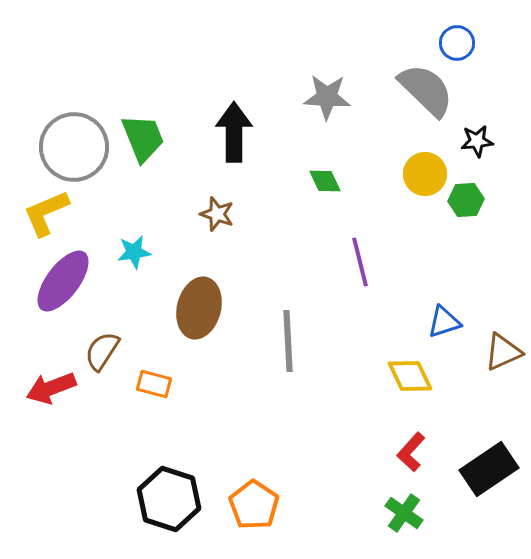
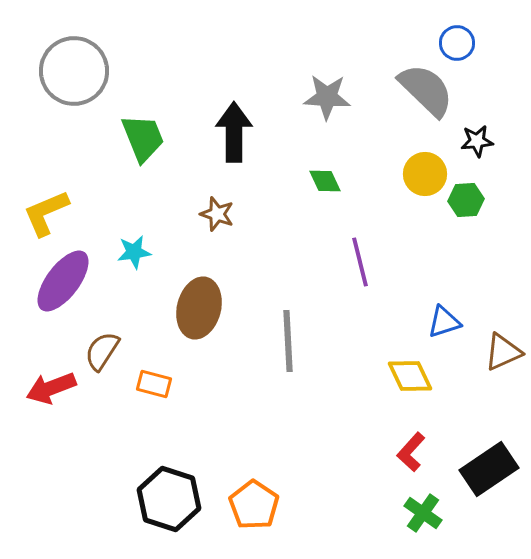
gray circle: moved 76 px up
green cross: moved 19 px right
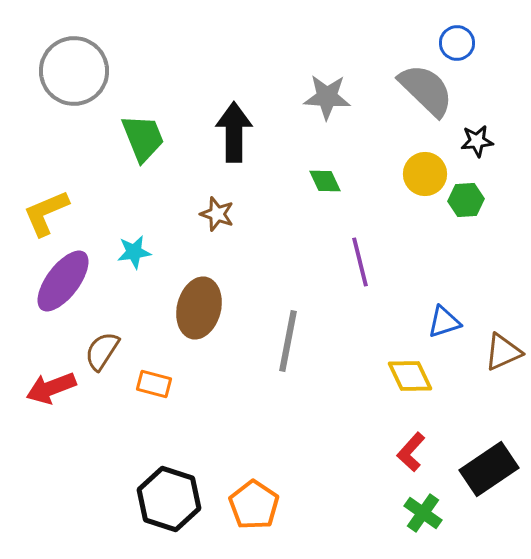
gray line: rotated 14 degrees clockwise
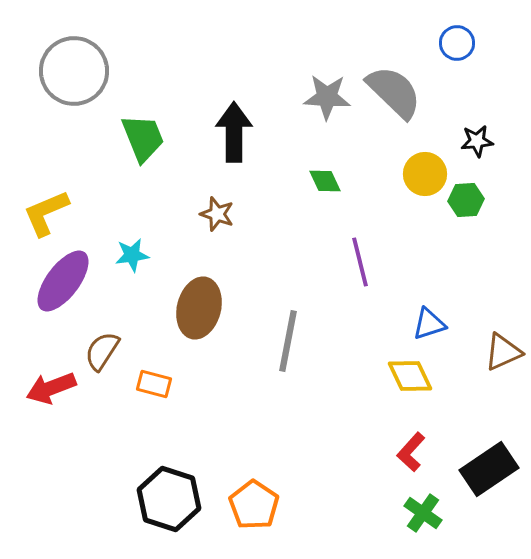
gray semicircle: moved 32 px left, 2 px down
cyan star: moved 2 px left, 3 px down
blue triangle: moved 15 px left, 2 px down
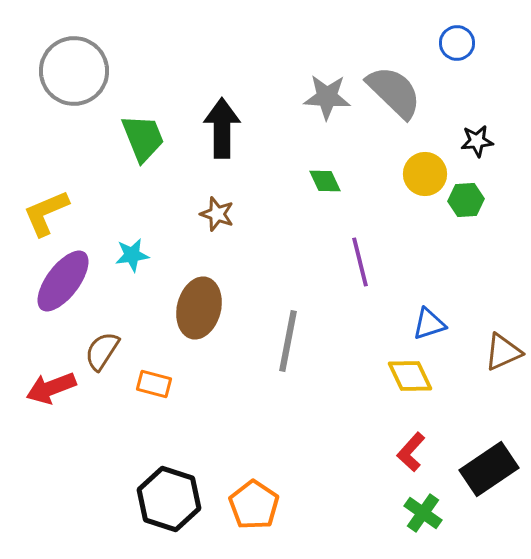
black arrow: moved 12 px left, 4 px up
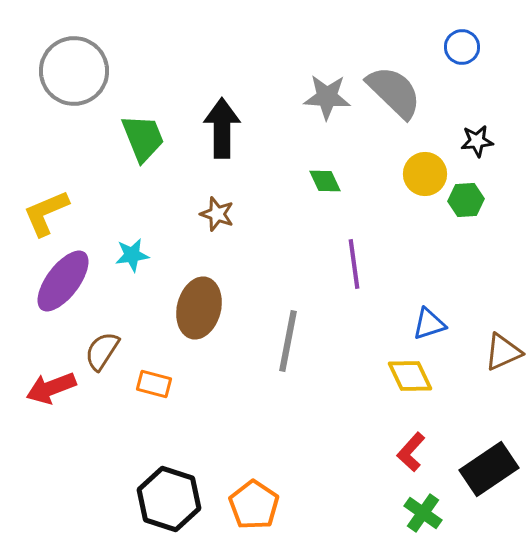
blue circle: moved 5 px right, 4 px down
purple line: moved 6 px left, 2 px down; rotated 6 degrees clockwise
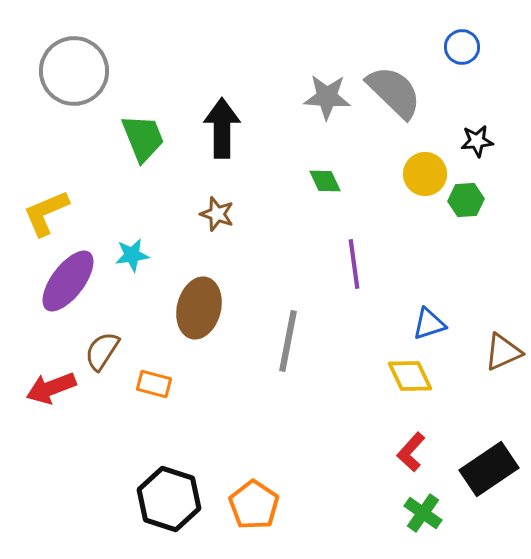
purple ellipse: moved 5 px right
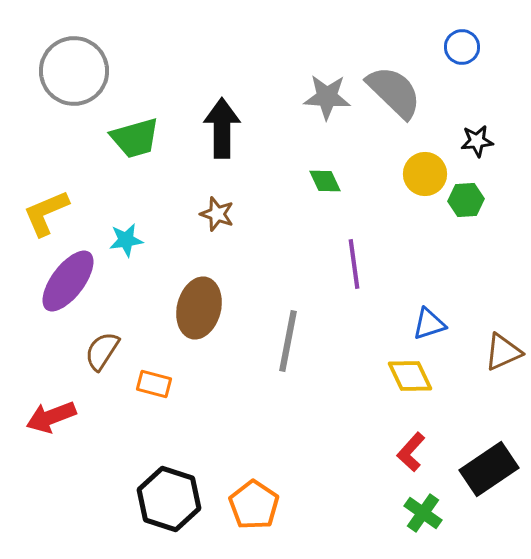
green trapezoid: moved 8 px left; rotated 96 degrees clockwise
cyan star: moved 6 px left, 15 px up
red arrow: moved 29 px down
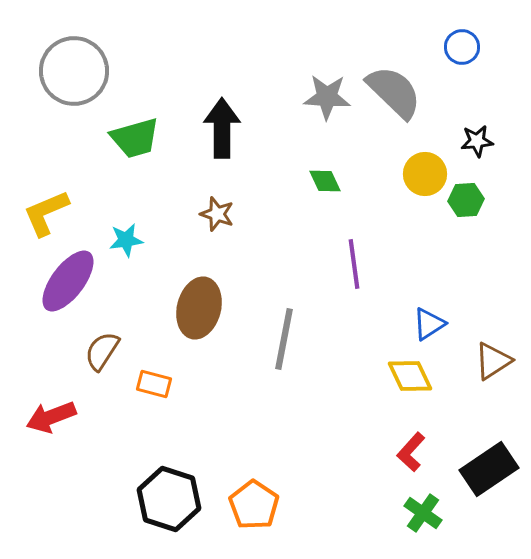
blue triangle: rotated 15 degrees counterclockwise
gray line: moved 4 px left, 2 px up
brown triangle: moved 10 px left, 9 px down; rotated 9 degrees counterclockwise
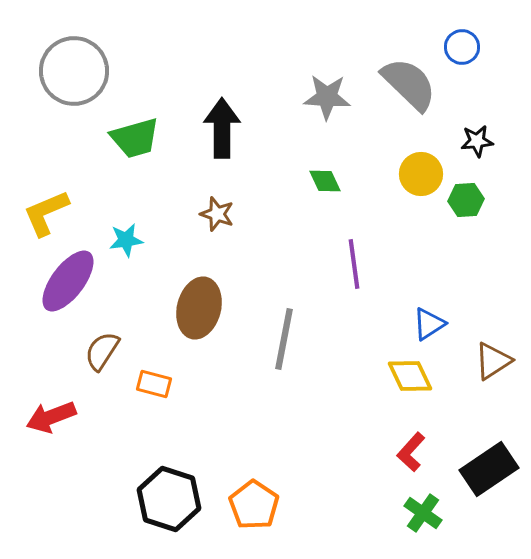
gray semicircle: moved 15 px right, 8 px up
yellow circle: moved 4 px left
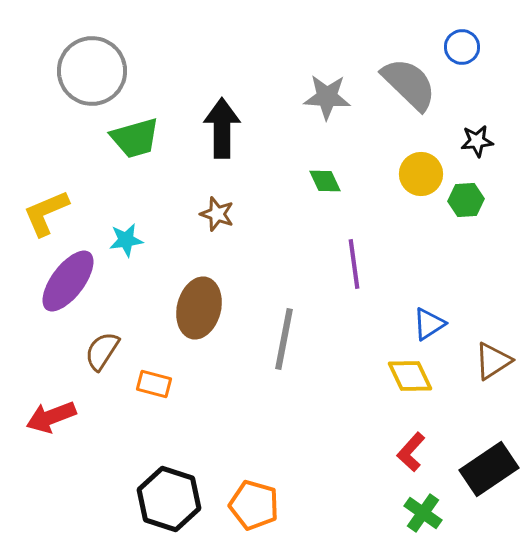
gray circle: moved 18 px right
orange pentagon: rotated 18 degrees counterclockwise
